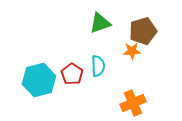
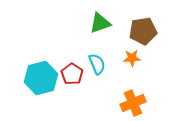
brown pentagon: rotated 8 degrees clockwise
orange star: moved 7 px down
cyan semicircle: moved 1 px left, 2 px up; rotated 20 degrees counterclockwise
cyan hexagon: moved 2 px right, 2 px up
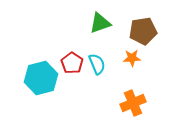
red pentagon: moved 11 px up
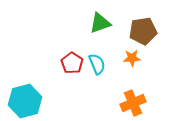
cyan hexagon: moved 16 px left, 23 px down
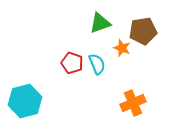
orange star: moved 10 px left, 10 px up; rotated 24 degrees clockwise
red pentagon: rotated 15 degrees counterclockwise
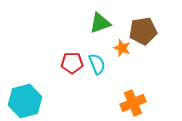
red pentagon: rotated 20 degrees counterclockwise
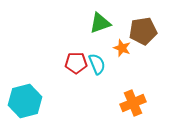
red pentagon: moved 4 px right
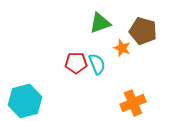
brown pentagon: rotated 24 degrees clockwise
